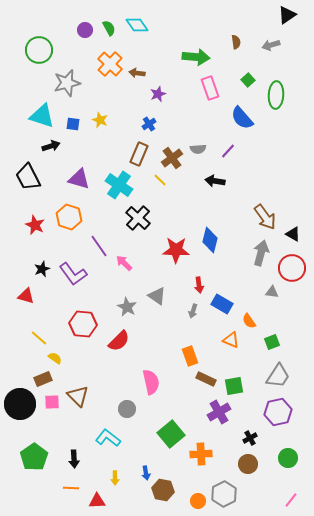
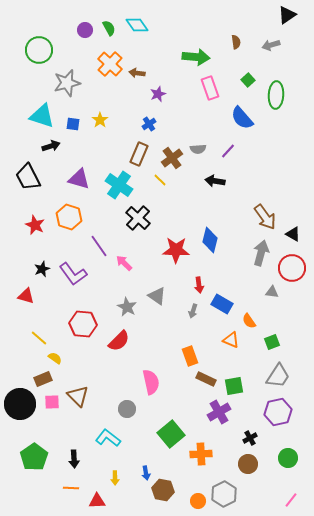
yellow star at (100, 120): rotated 14 degrees clockwise
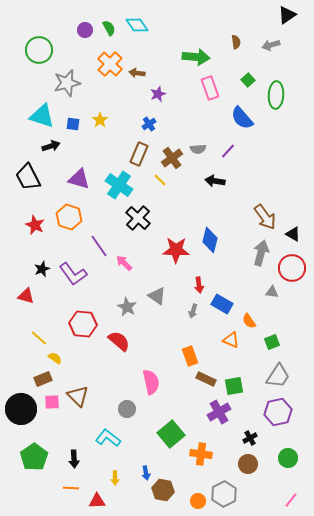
red semicircle at (119, 341): rotated 95 degrees counterclockwise
black circle at (20, 404): moved 1 px right, 5 px down
orange cross at (201, 454): rotated 10 degrees clockwise
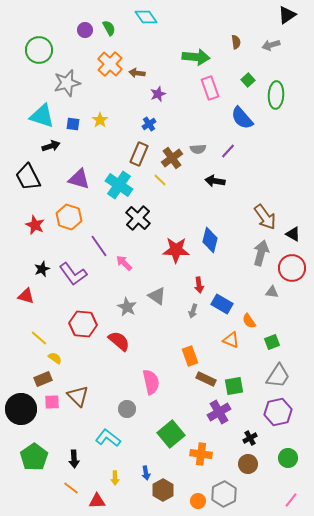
cyan diamond at (137, 25): moved 9 px right, 8 px up
orange line at (71, 488): rotated 35 degrees clockwise
brown hexagon at (163, 490): rotated 20 degrees clockwise
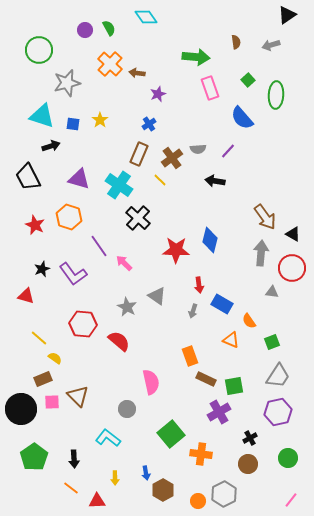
gray arrow at (261, 253): rotated 10 degrees counterclockwise
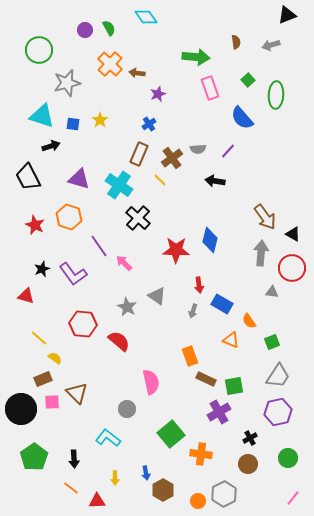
black triangle at (287, 15): rotated 12 degrees clockwise
brown triangle at (78, 396): moved 1 px left, 3 px up
pink line at (291, 500): moved 2 px right, 2 px up
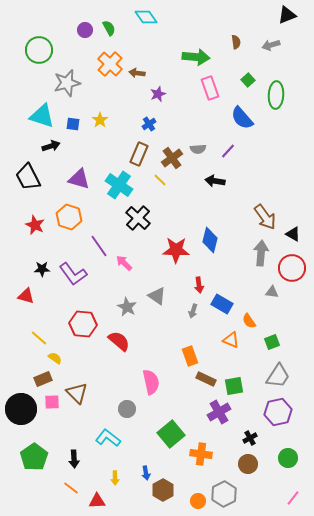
black star at (42, 269): rotated 21 degrees clockwise
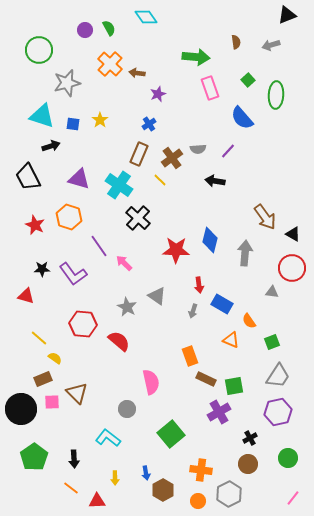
gray arrow at (261, 253): moved 16 px left
orange cross at (201, 454): moved 16 px down
gray hexagon at (224, 494): moved 5 px right
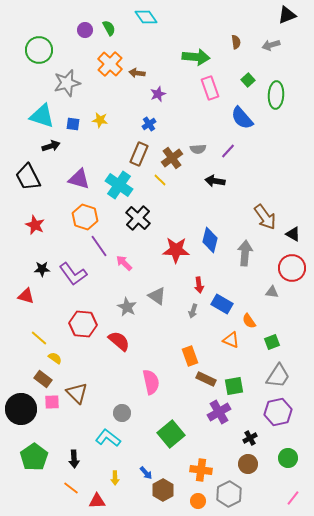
yellow star at (100, 120): rotated 28 degrees counterclockwise
orange hexagon at (69, 217): moved 16 px right
brown rectangle at (43, 379): rotated 60 degrees clockwise
gray circle at (127, 409): moved 5 px left, 4 px down
blue arrow at (146, 473): rotated 32 degrees counterclockwise
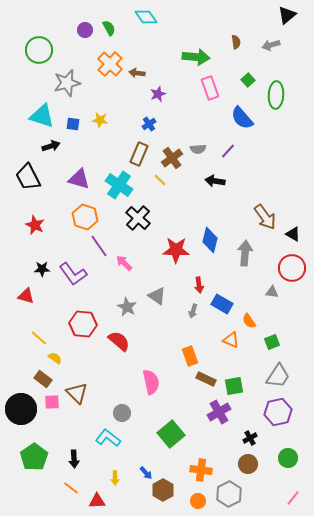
black triangle at (287, 15): rotated 18 degrees counterclockwise
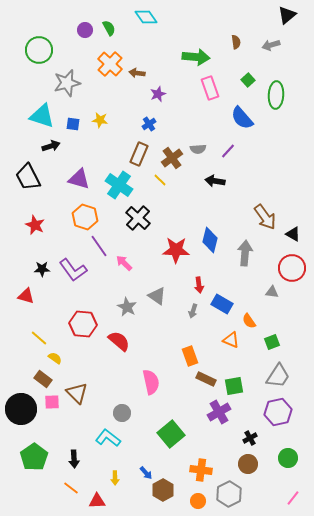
purple L-shape at (73, 274): moved 4 px up
